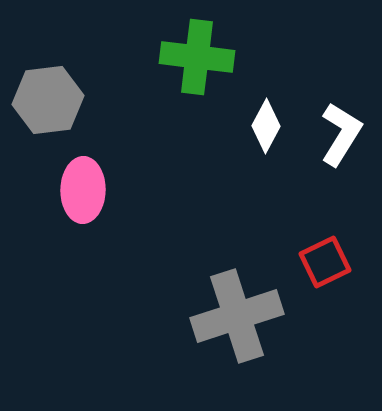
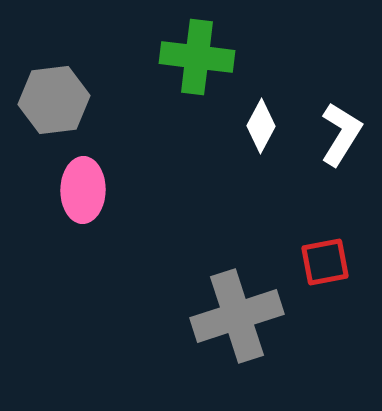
gray hexagon: moved 6 px right
white diamond: moved 5 px left
red square: rotated 15 degrees clockwise
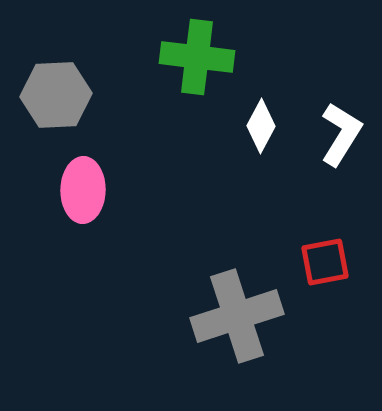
gray hexagon: moved 2 px right, 5 px up; rotated 4 degrees clockwise
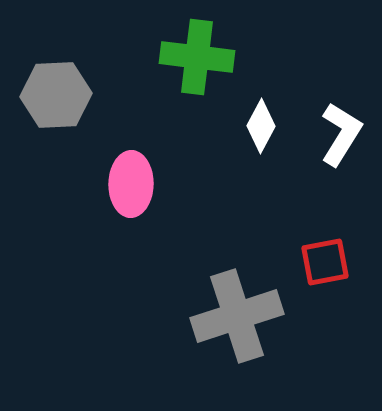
pink ellipse: moved 48 px right, 6 px up
